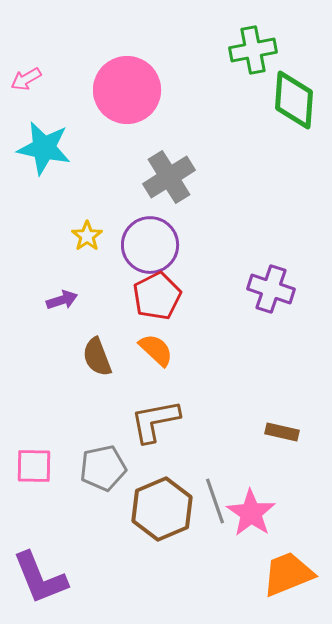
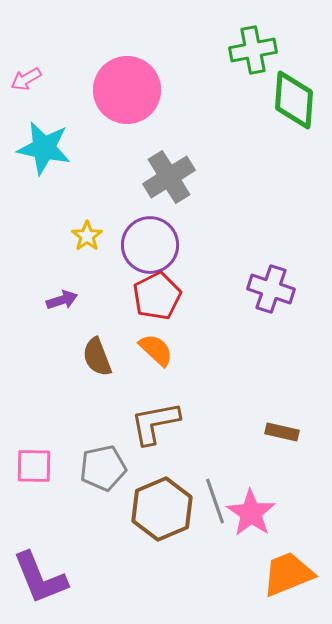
brown L-shape: moved 2 px down
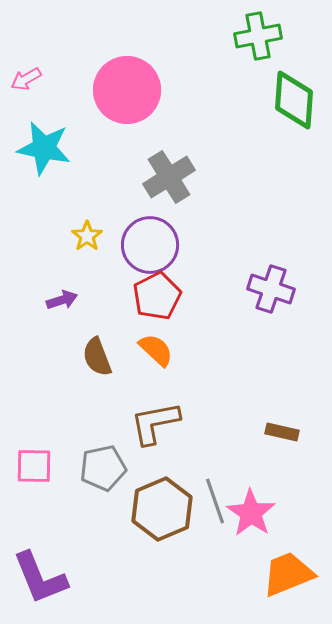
green cross: moved 5 px right, 14 px up
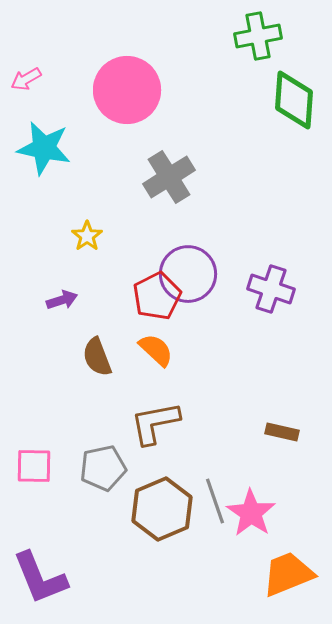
purple circle: moved 38 px right, 29 px down
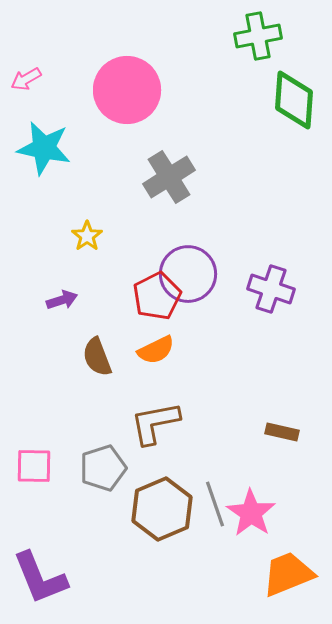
orange semicircle: rotated 111 degrees clockwise
gray pentagon: rotated 6 degrees counterclockwise
gray line: moved 3 px down
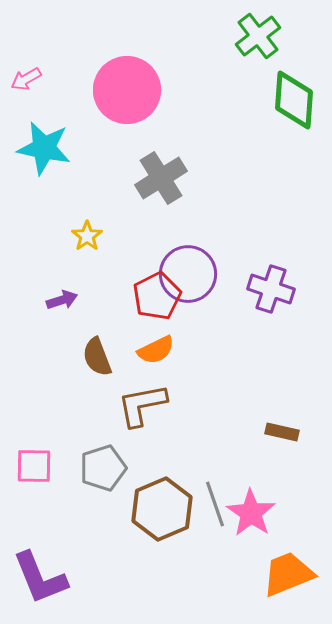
green cross: rotated 27 degrees counterclockwise
gray cross: moved 8 px left, 1 px down
brown L-shape: moved 13 px left, 18 px up
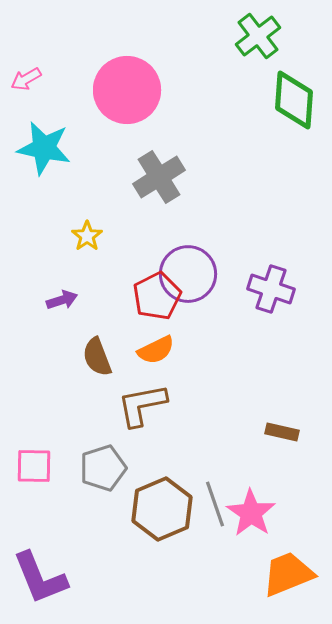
gray cross: moved 2 px left, 1 px up
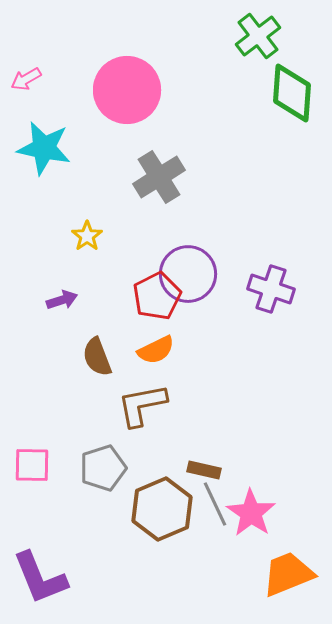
green diamond: moved 2 px left, 7 px up
brown rectangle: moved 78 px left, 38 px down
pink square: moved 2 px left, 1 px up
gray line: rotated 6 degrees counterclockwise
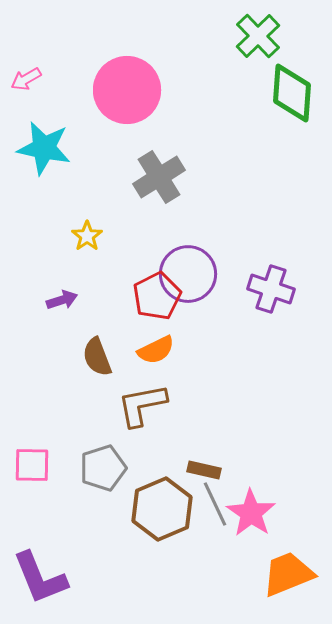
green cross: rotated 6 degrees counterclockwise
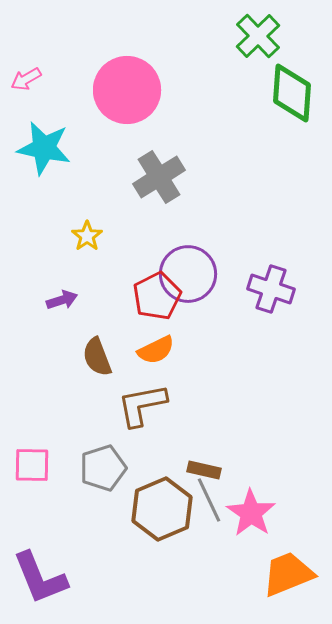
gray line: moved 6 px left, 4 px up
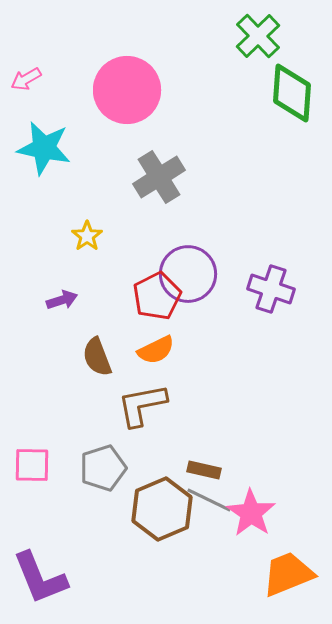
gray line: rotated 39 degrees counterclockwise
